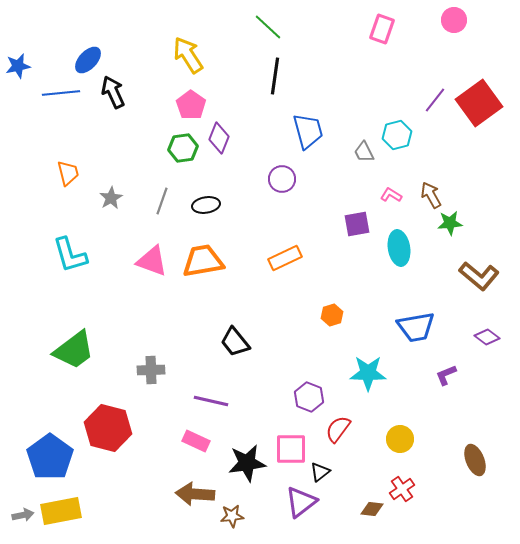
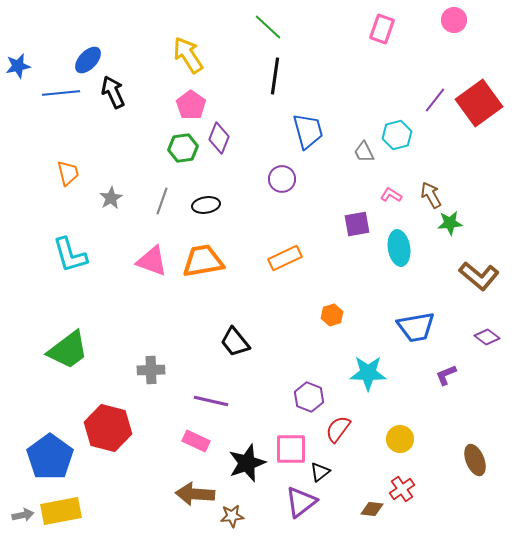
green trapezoid at (74, 350): moved 6 px left
black star at (247, 463): rotated 12 degrees counterclockwise
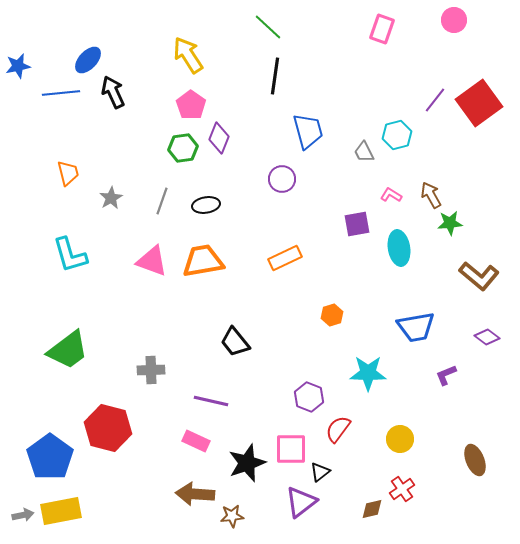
brown diamond at (372, 509): rotated 20 degrees counterclockwise
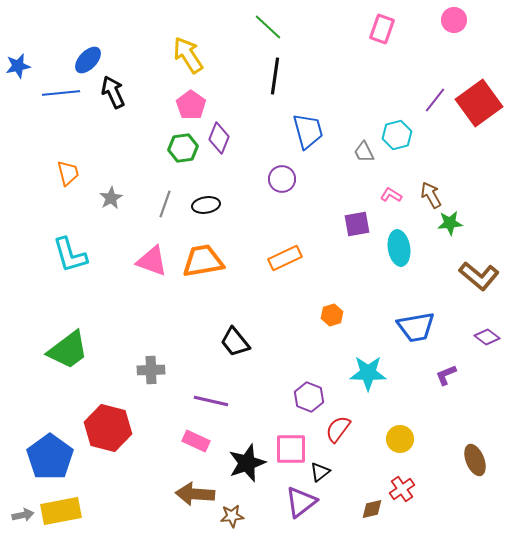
gray line at (162, 201): moved 3 px right, 3 px down
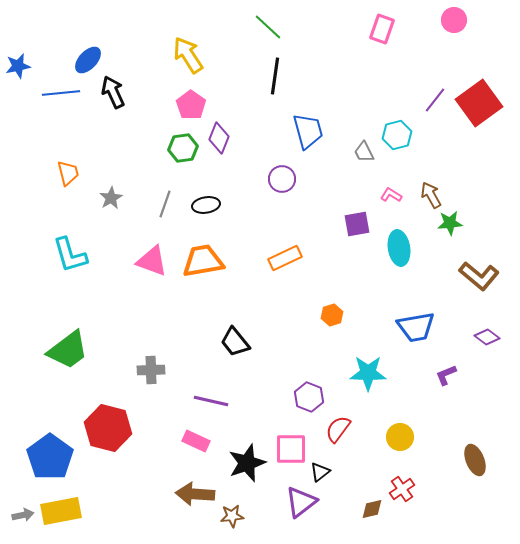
yellow circle at (400, 439): moved 2 px up
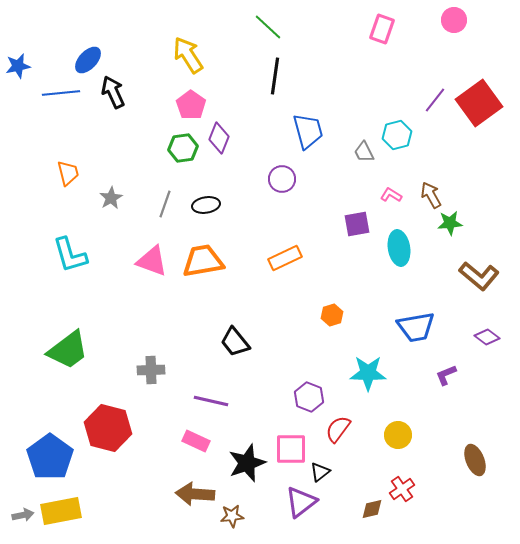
yellow circle at (400, 437): moved 2 px left, 2 px up
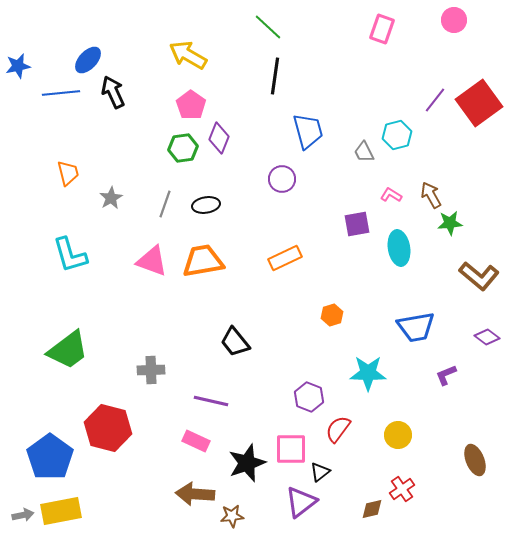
yellow arrow at (188, 55): rotated 27 degrees counterclockwise
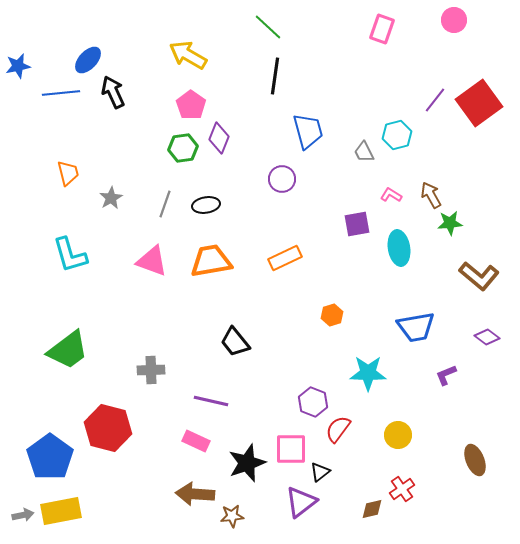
orange trapezoid at (203, 261): moved 8 px right
purple hexagon at (309, 397): moved 4 px right, 5 px down
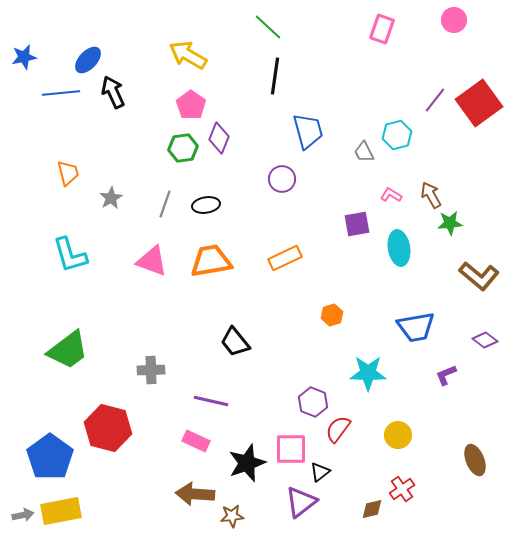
blue star at (18, 66): moved 6 px right, 9 px up
purple diamond at (487, 337): moved 2 px left, 3 px down
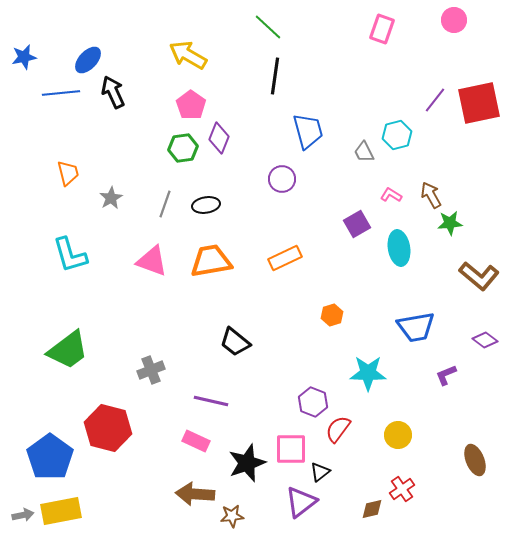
red square at (479, 103): rotated 24 degrees clockwise
purple square at (357, 224): rotated 20 degrees counterclockwise
black trapezoid at (235, 342): rotated 12 degrees counterclockwise
gray cross at (151, 370): rotated 20 degrees counterclockwise
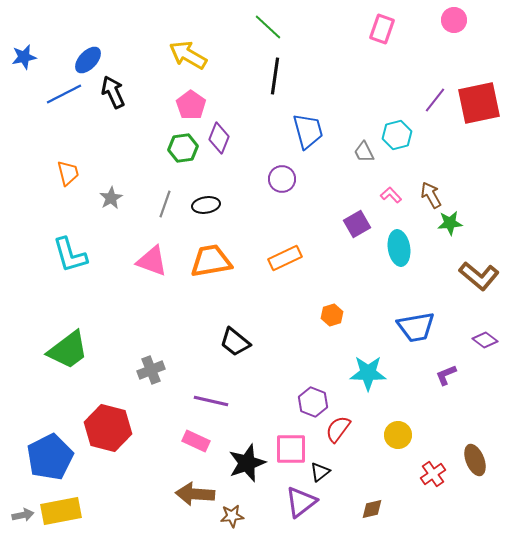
blue line at (61, 93): moved 3 px right, 1 px down; rotated 21 degrees counterclockwise
pink L-shape at (391, 195): rotated 15 degrees clockwise
blue pentagon at (50, 457): rotated 9 degrees clockwise
red cross at (402, 489): moved 31 px right, 15 px up
